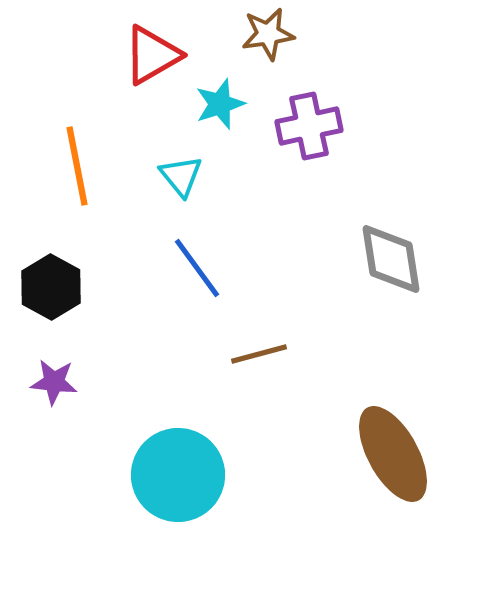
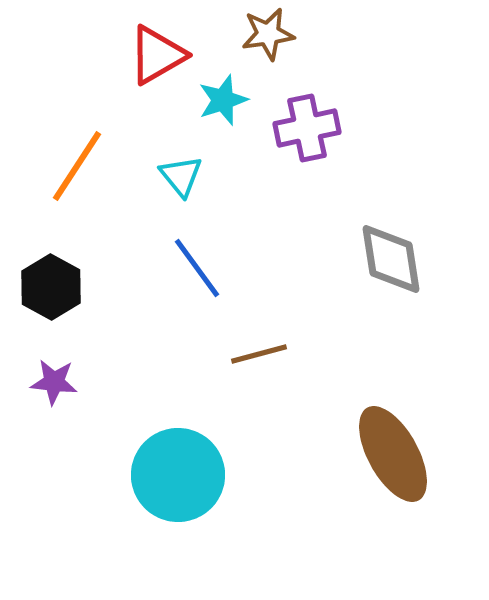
red triangle: moved 5 px right
cyan star: moved 3 px right, 4 px up
purple cross: moved 2 px left, 2 px down
orange line: rotated 44 degrees clockwise
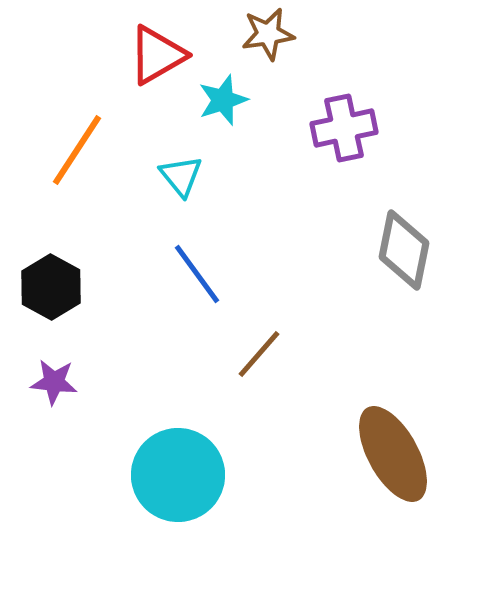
purple cross: moved 37 px right
orange line: moved 16 px up
gray diamond: moved 13 px right, 9 px up; rotated 20 degrees clockwise
blue line: moved 6 px down
brown line: rotated 34 degrees counterclockwise
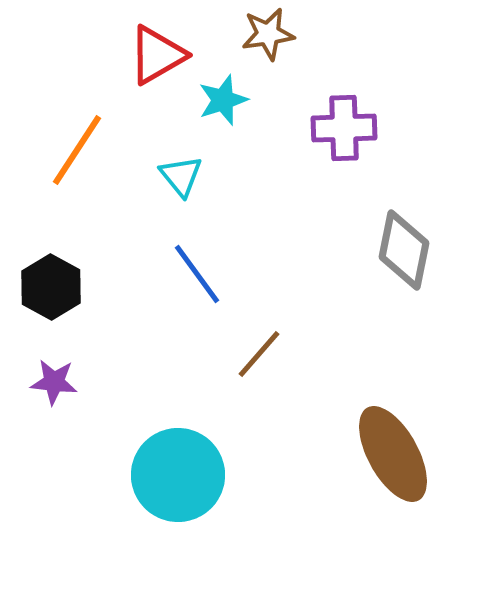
purple cross: rotated 10 degrees clockwise
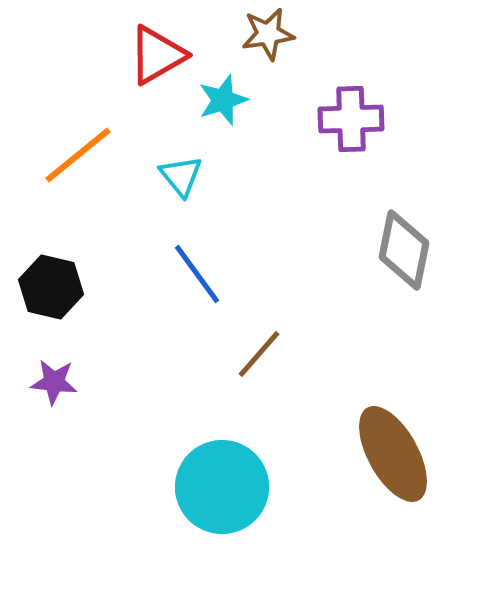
purple cross: moved 7 px right, 9 px up
orange line: moved 1 px right, 5 px down; rotated 18 degrees clockwise
black hexagon: rotated 16 degrees counterclockwise
cyan circle: moved 44 px right, 12 px down
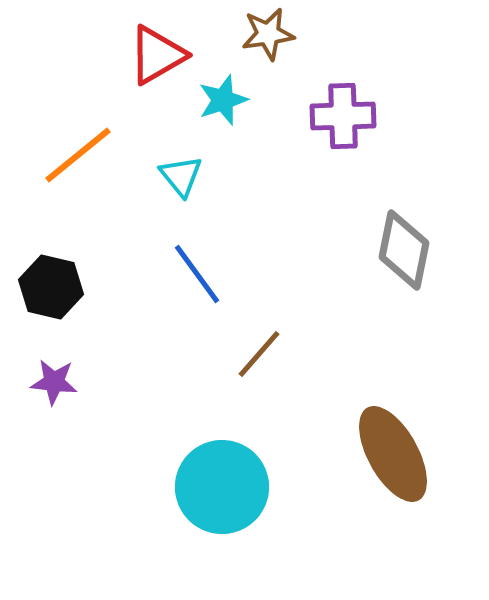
purple cross: moved 8 px left, 3 px up
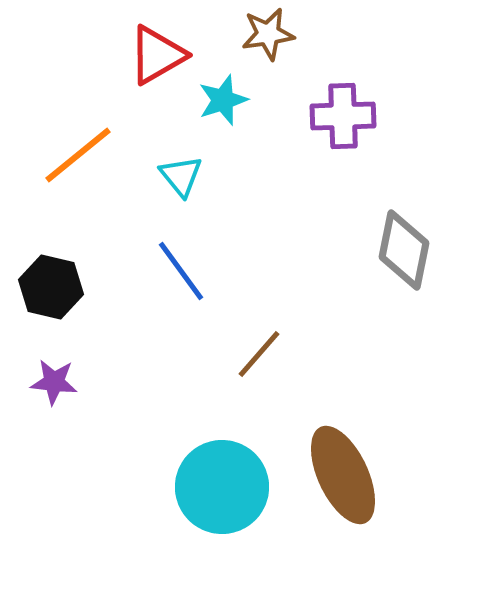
blue line: moved 16 px left, 3 px up
brown ellipse: moved 50 px left, 21 px down; rotated 4 degrees clockwise
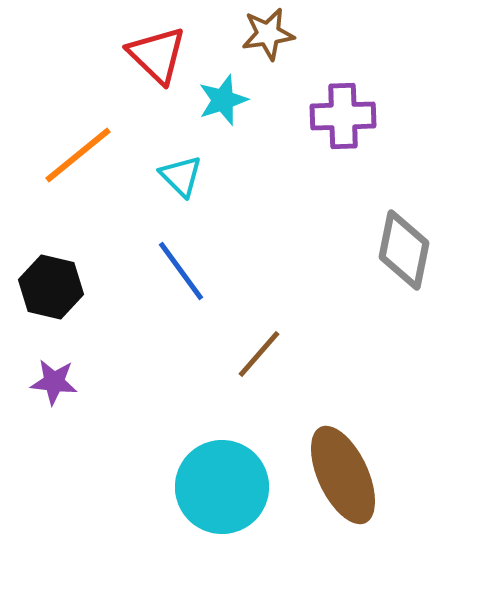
red triangle: rotated 46 degrees counterclockwise
cyan triangle: rotated 6 degrees counterclockwise
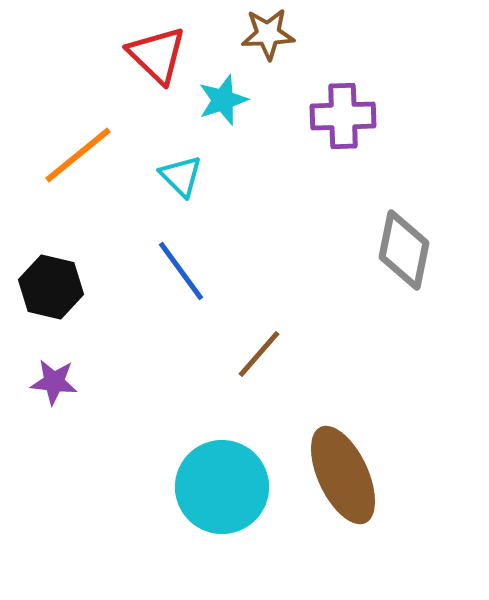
brown star: rotated 6 degrees clockwise
